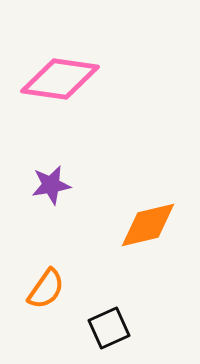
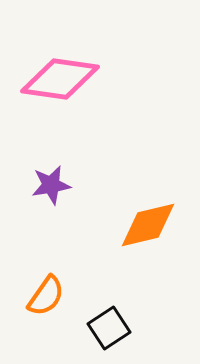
orange semicircle: moved 7 px down
black square: rotated 9 degrees counterclockwise
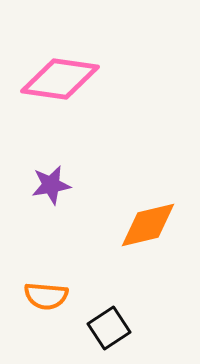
orange semicircle: rotated 60 degrees clockwise
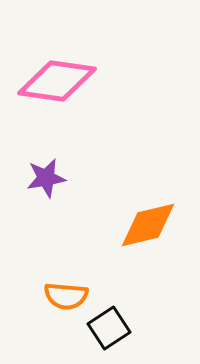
pink diamond: moved 3 px left, 2 px down
purple star: moved 5 px left, 7 px up
orange semicircle: moved 20 px right
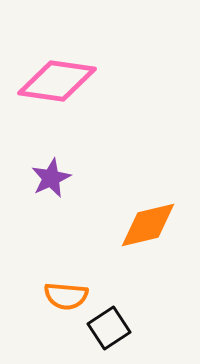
purple star: moved 5 px right; rotated 15 degrees counterclockwise
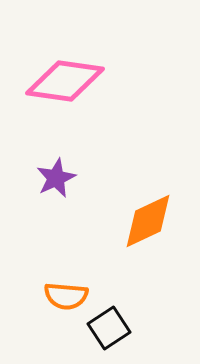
pink diamond: moved 8 px right
purple star: moved 5 px right
orange diamond: moved 4 px up; rotated 12 degrees counterclockwise
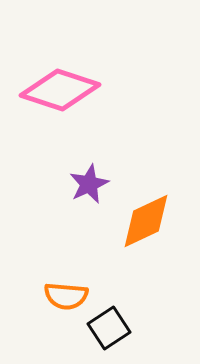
pink diamond: moved 5 px left, 9 px down; rotated 10 degrees clockwise
purple star: moved 33 px right, 6 px down
orange diamond: moved 2 px left
